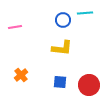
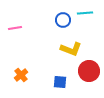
pink line: moved 1 px down
yellow L-shape: moved 9 px right, 1 px down; rotated 15 degrees clockwise
red circle: moved 14 px up
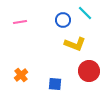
cyan line: rotated 49 degrees clockwise
pink line: moved 5 px right, 6 px up
yellow L-shape: moved 4 px right, 5 px up
blue square: moved 5 px left, 2 px down
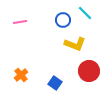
blue square: moved 1 px up; rotated 32 degrees clockwise
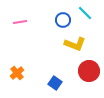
orange cross: moved 4 px left, 2 px up
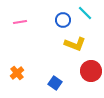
red circle: moved 2 px right
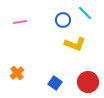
red circle: moved 3 px left, 11 px down
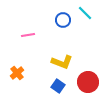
pink line: moved 8 px right, 13 px down
yellow L-shape: moved 13 px left, 18 px down
blue square: moved 3 px right, 3 px down
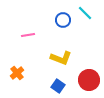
yellow L-shape: moved 1 px left, 4 px up
red circle: moved 1 px right, 2 px up
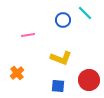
blue square: rotated 32 degrees counterclockwise
